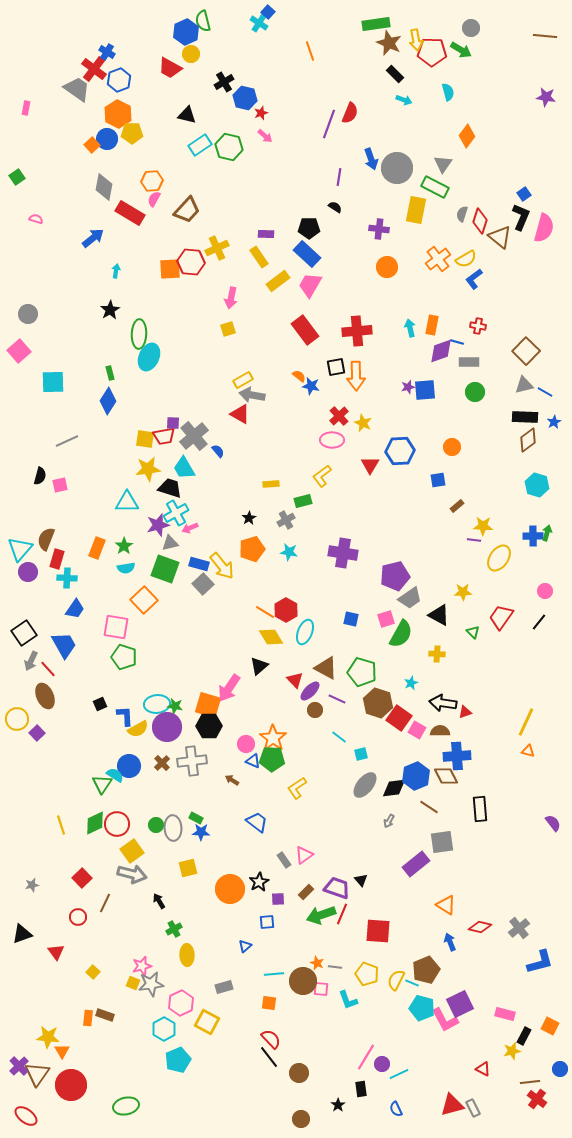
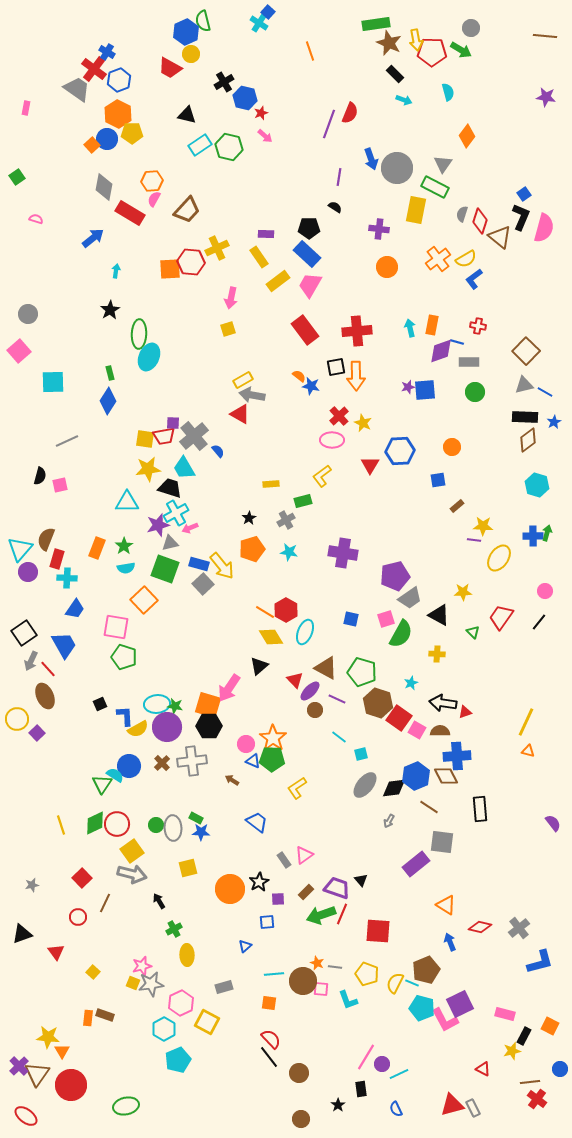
gray square at (442, 842): rotated 15 degrees clockwise
yellow semicircle at (396, 980): moved 1 px left, 3 px down
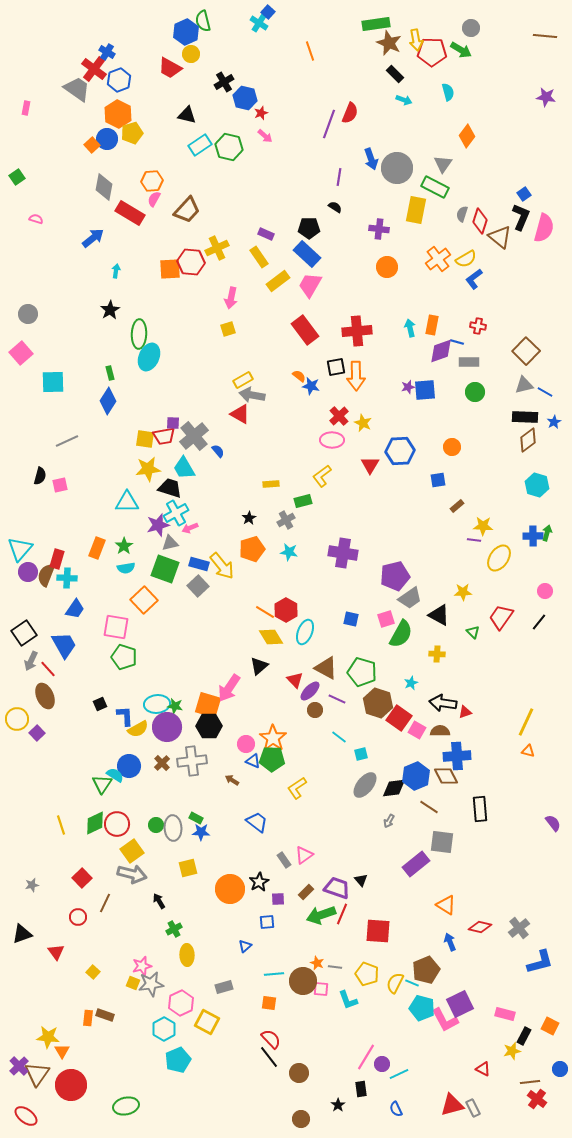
yellow pentagon at (132, 133): rotated 15 degrees counterclockwise
purple rectangle at (266, 234): rotated 21 degrees clockwise
pink square at (19, 351): moved 2 px right, 2 px down
brown semicircle at (46, 539): moved 36 px down
gray square at (203, 584): moved 5 px left, 2 px down
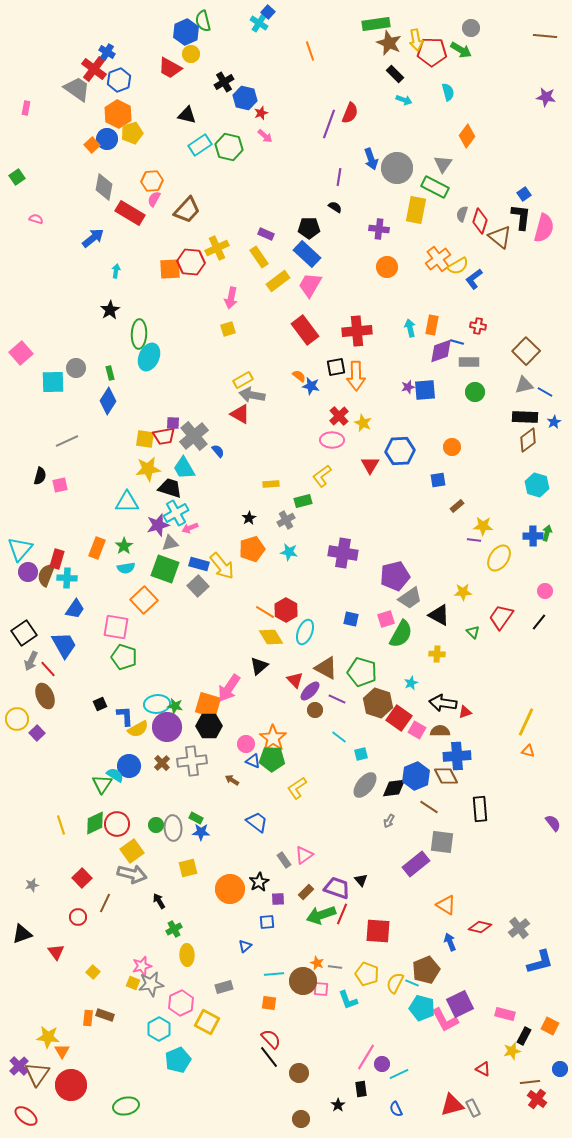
black L-shape at (521, 217): rotated 16 degrees counterclockwise
yellow semicircle at (466, 259): moved 8 px left, 7 px down
gray circle at (28, 314): moved 48 px right, 54 px down
cyan hexagon at (164, 1029): moved 5 px left
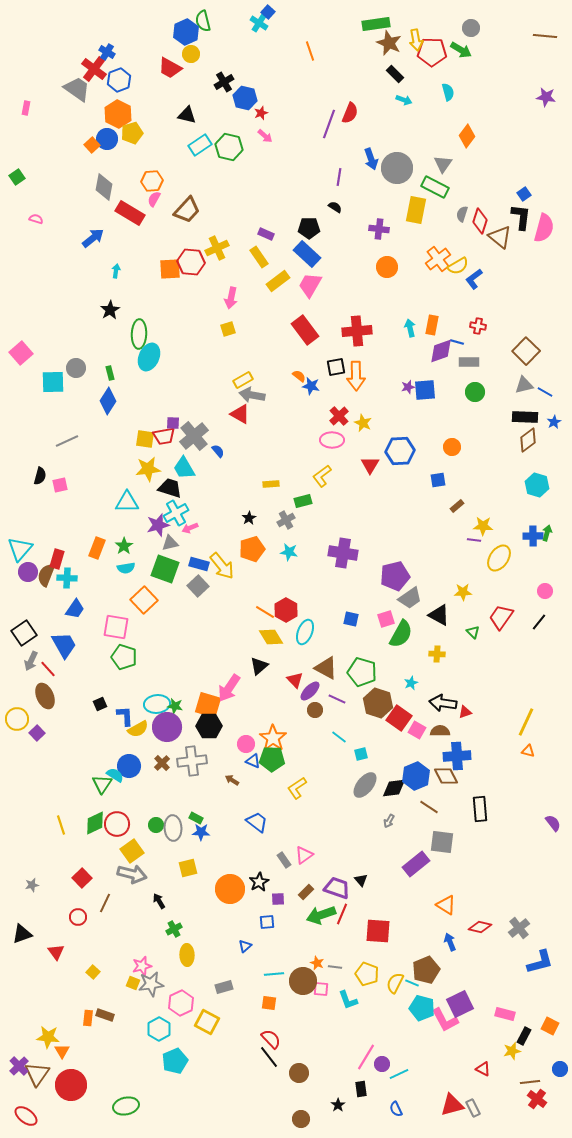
cyan pentagon at (178, 1060): moved 3 px left, 1 px down
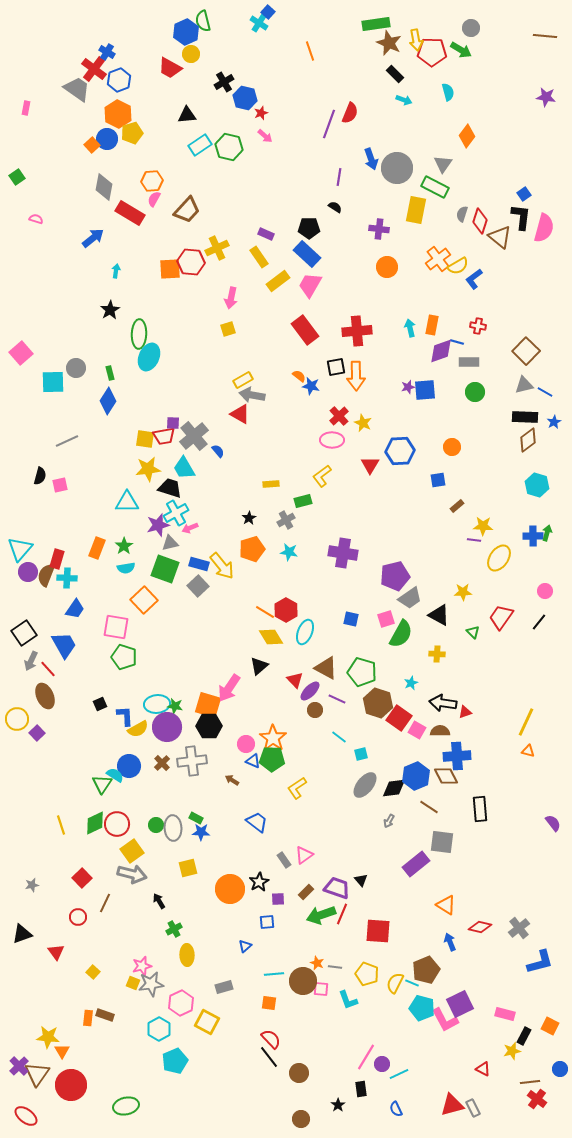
black triangle at (187, 115): rotated 18 degrees counterclockwise
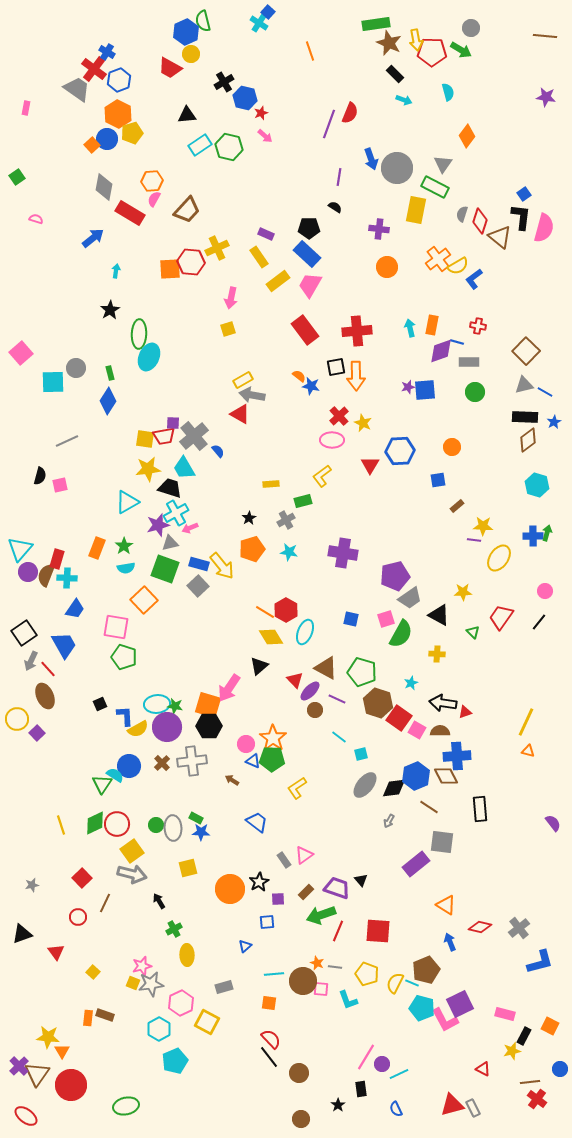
cyan triangle at (127, 502): rotated 30 degrees counterclockwise
red line at (342, 914): moved 4 px left, 17 px down
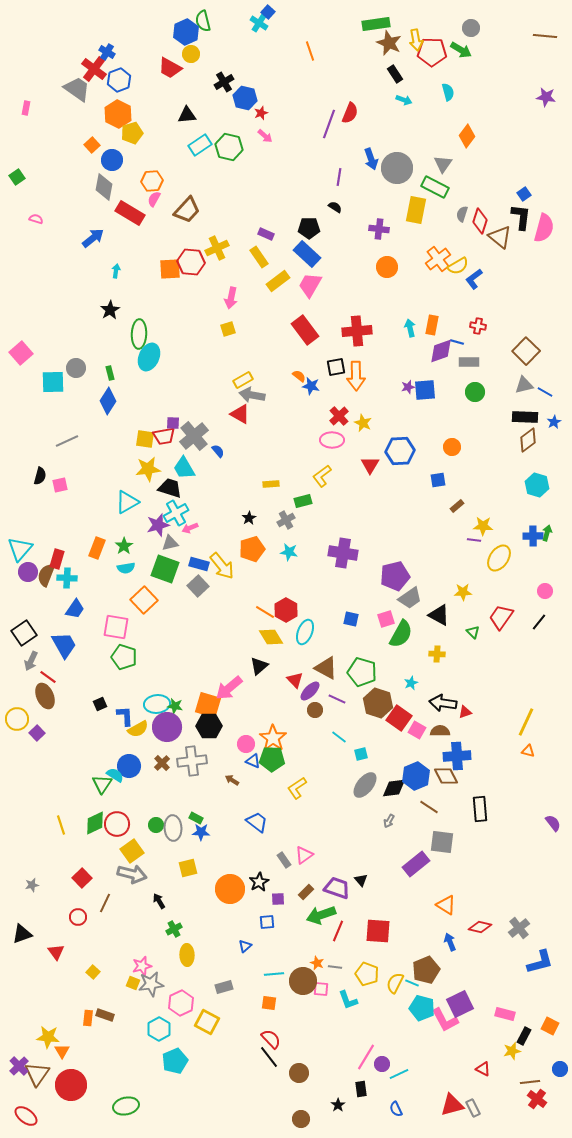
black rectangle at (395, 74): rotated 12 degrees clockwise
blue circle at (107, 139): moved 5 px right, 21 px down
red line at (48, 669): moved 8 px down; rotated 12 degrees counterclockwise
pink arrow at (229, 688): rotated 16 degrees clockwise
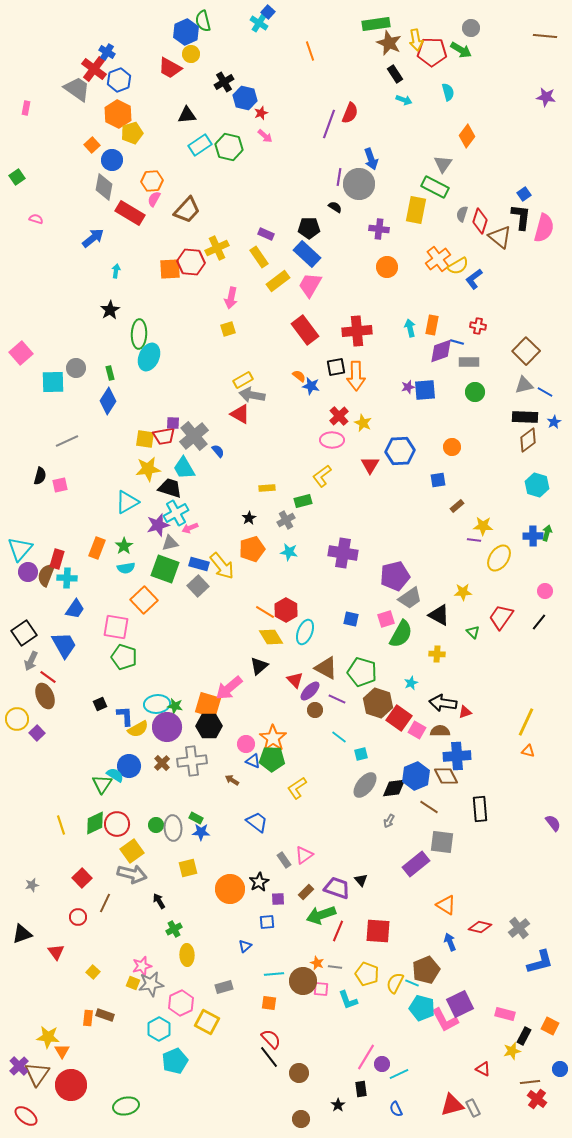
gray circle at (397, 168): moved 38 px left, 16 px down
yellow rectangle at (271, 484): moved 4 px left, 4 px down
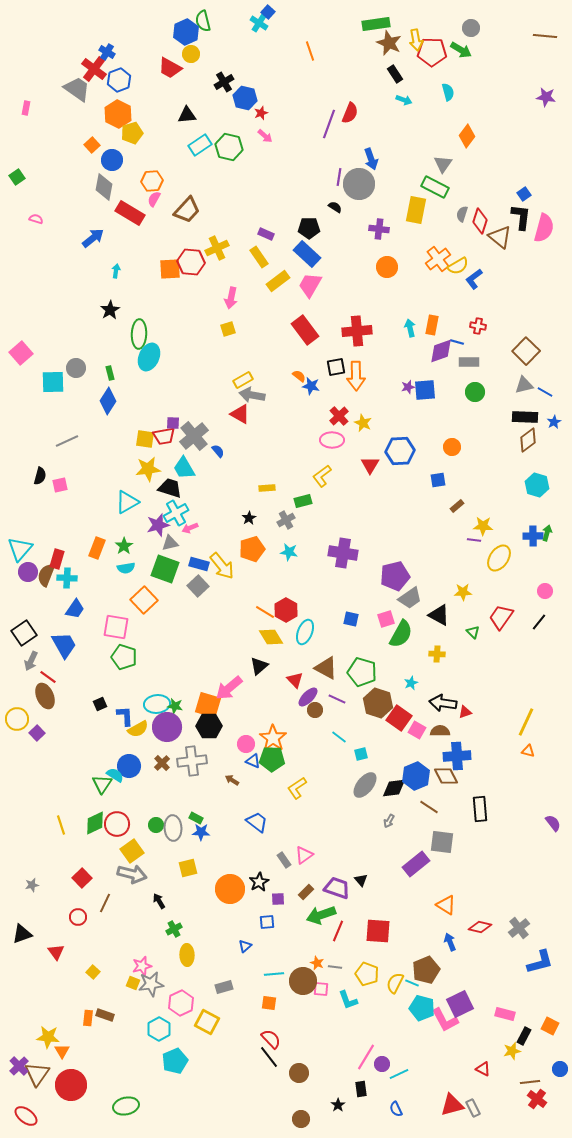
purple ellipse at (310, 691): moved 2 px left, 6 px down
